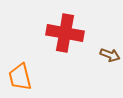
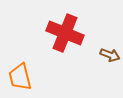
red cross: rotated 12 degrees clockwise
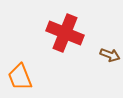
orange trapezoid: rotated 8 degrees counterclockwise
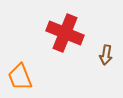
brown arrow: moved 4 px left; rotated 78 degrees clockwise
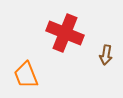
orange trapezoid: moved 6 px right, 2 px up
